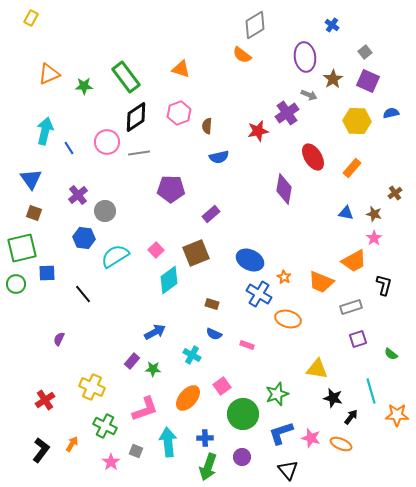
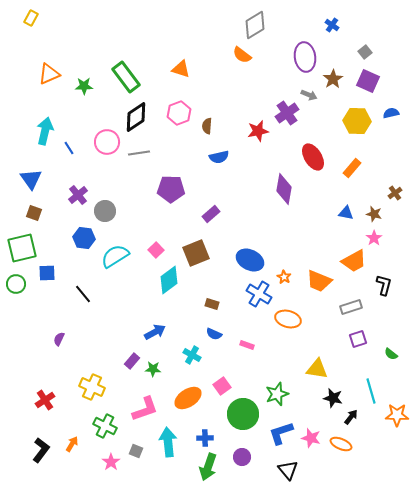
orange trapezoid at (321, 282): moved 2 px left, 1 px up
orange ellipse at (188, 398): rotated 16 degrees clockwise
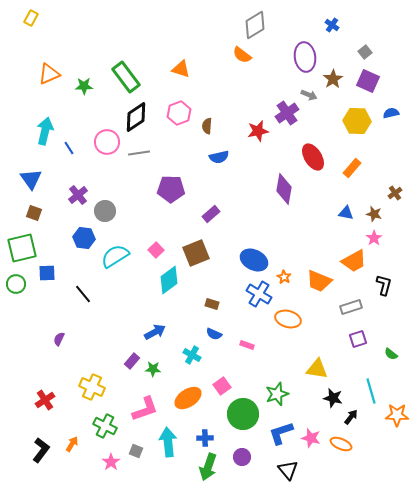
blue ellipse at (250, 260): moved 4 px right
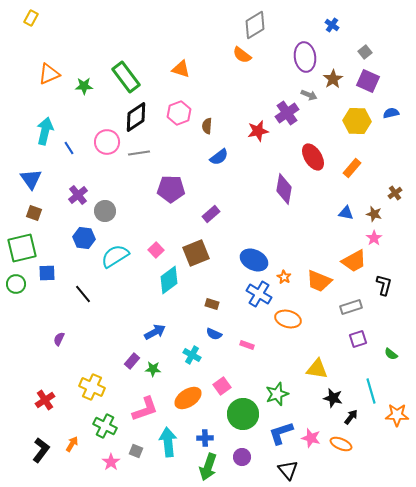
blue semicircle at (219, 157): rotated 24 degrees counterclockwise
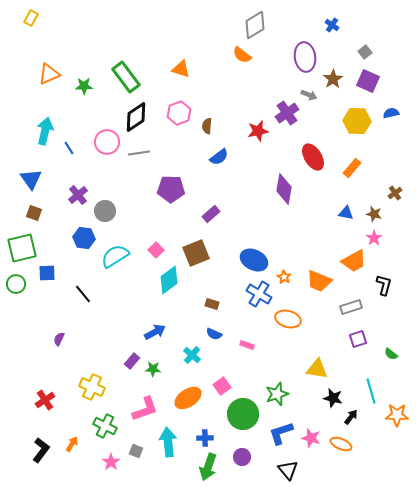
cyan cross at (192, 355): rotated 12 degrees clockwise
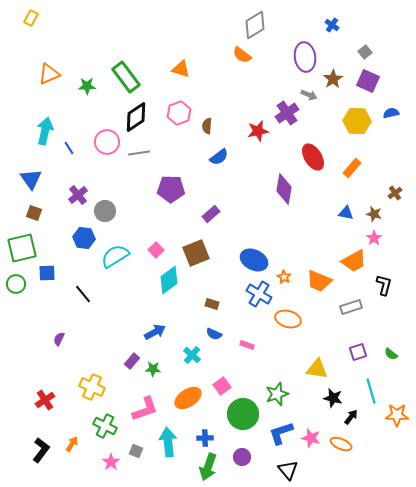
green star at (84, 86): moved 3 px right
purple square at (358, 339): moved 13 px down
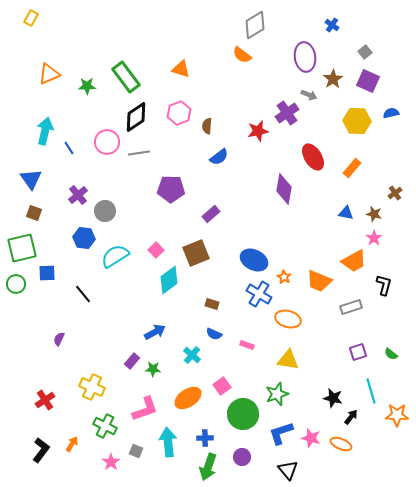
yellow triangle at (317, 369): moved 29 px left, 9 px up
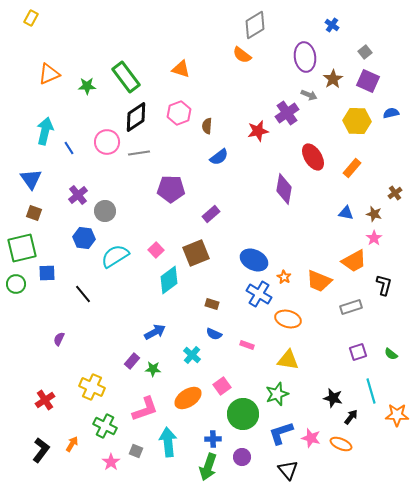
blue cross at (205, 438): moved 8 px right, 1 px down
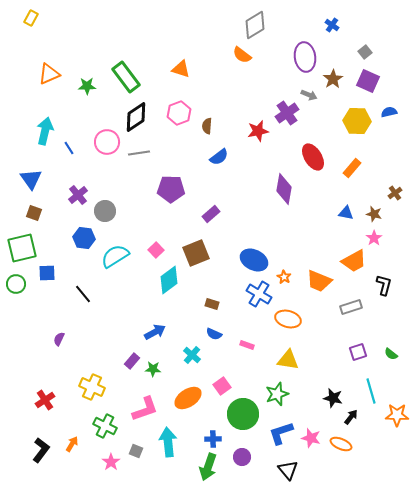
blue semicircle at (391, 113): moved 2 px left, 1 px up
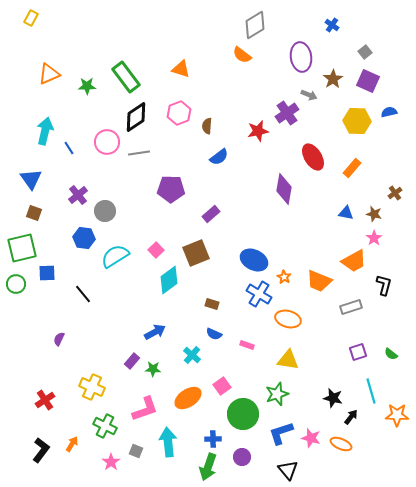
purple ellipse at (305, 57): moved 4 px left
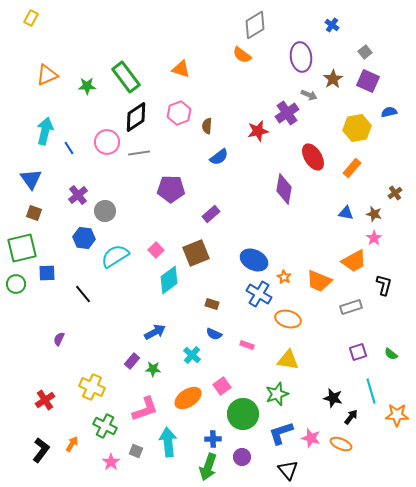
orange triangle at (49, 74): moved 2 px left, 1 px down
yellow hexagon at (357, 121): moved 7 px down; rotated 12 degrees counterclockwise
